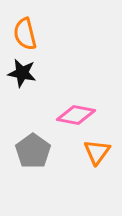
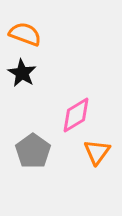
orange semicircle: rotated 124 degrees clockwise
black star: rotated 20 degrees clockwise
pink diamond: rotated 42 degrees counterclockwise
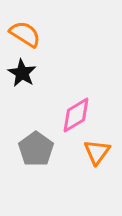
orange semicircle: rotated 12 degrees clockwise
gray pentagon: moved 3 px right, 2 px up
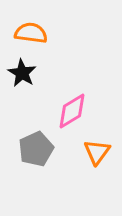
orange semicircle: moved 6 px right, 1 px up; rotated 24 degrees counterclockwise
pink diamond: moved 4 px left, 4 px up
gray pentagon: rotated 12 degrees clockwise
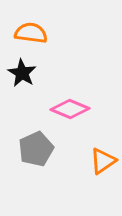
pink diamond: moved 2 px left, 2 px up; rotated 54 degrees clockwise
orange triangle: moved 6 px right, 9 px down; rotated 20 degrees clockwise
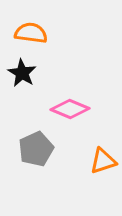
orange triangle: rotated 16 degrees clockwise
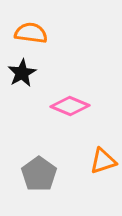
black star: rotated 12 degrees clockwise
pink diamond: moved 3 px up
gray pentagon: moved 3 px right, 25 px down; rotated 12 degrees counterclockwise
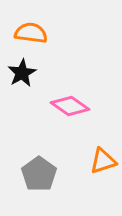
pink diamond: rotated 12 degrees clockwise
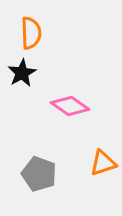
orange semicircle: rotated 80 degrees clockwise
orange triangle: moved 2 px down
gray pentagon: rotated 16 degrees counterclockwise
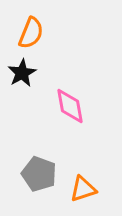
orange semicircle: rotated 24 degrees clockwise
pink diamond: rotated 45 degrees clockwise
orange triangle: moved 20 px left, 26 px down
